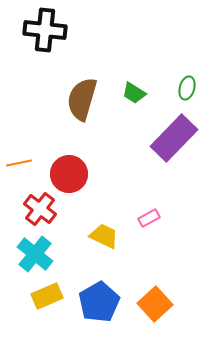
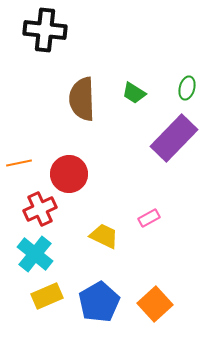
brown semicircle: rotated 18 degrees counterclockwise
red cross: rotated 28 degrees clockwise
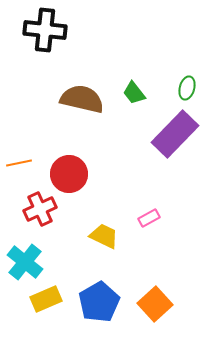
green trapezoid: rotated 20 degrees clockwise
brown semicircle: rotated 105 degrees clockwise
purple rectangle: moved 1 px right, 4 px up
cyan cross: moved 10 px left, 8 px down
yellow rectangle: moved 1 px left, 3 px down
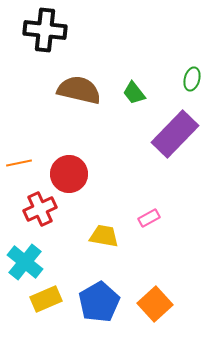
green ellipse: moved 5 px right, 9 px up
brown semicircle: moved 3 px left, 9 px up
yellow trapezoid: rotated 16 degrees counterclockwise
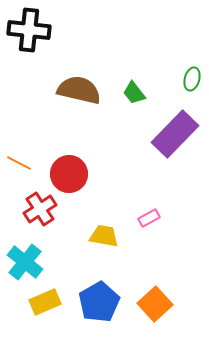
black cross: moved 16 px left
orange line: rotated 40 degrees clockwise
red cross: rotated 8 degrees counterclockwise
yellow rectangle: moved 1 px left, 3 px down
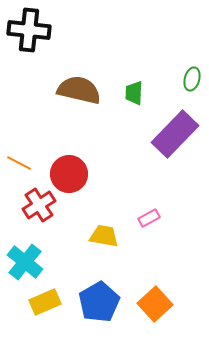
green trapezoid: rotated 40 degrees clockwise
red cross: moved 1 px left, 4 px up
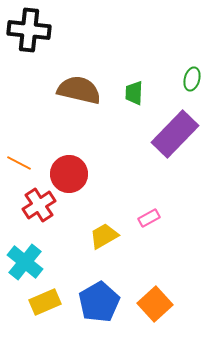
yellow trapezoid: rotated 40 degrees counterclockwise
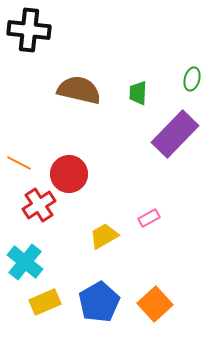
green trapezoid: moved 4 px right
